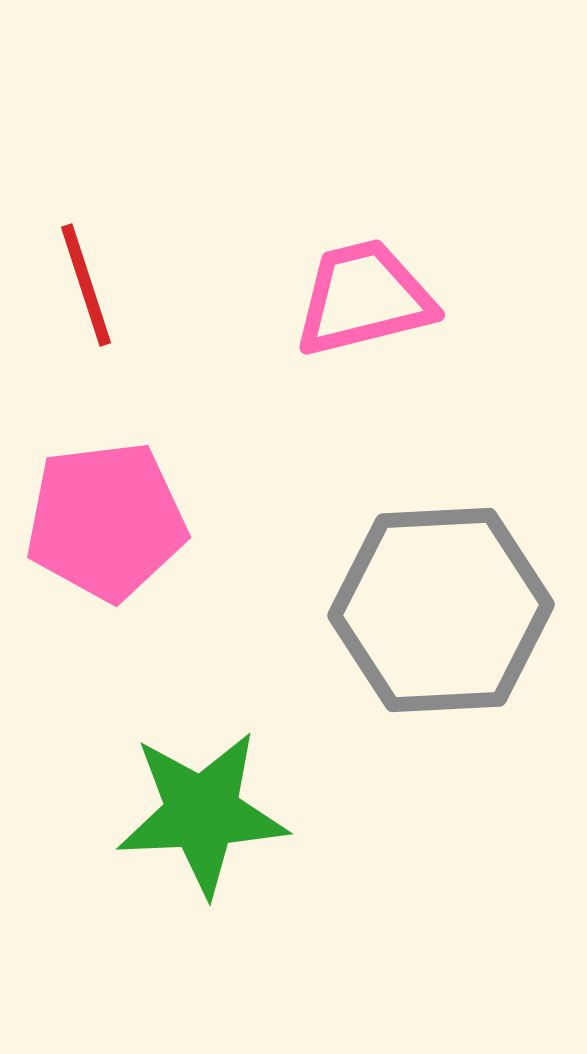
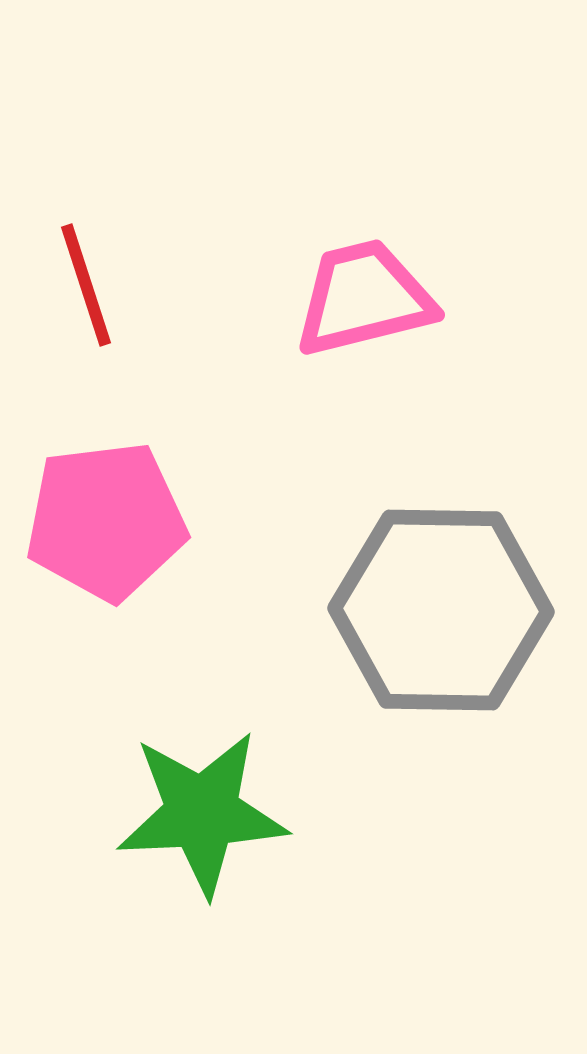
gray hexagon: rotated 4 degrees clockwise
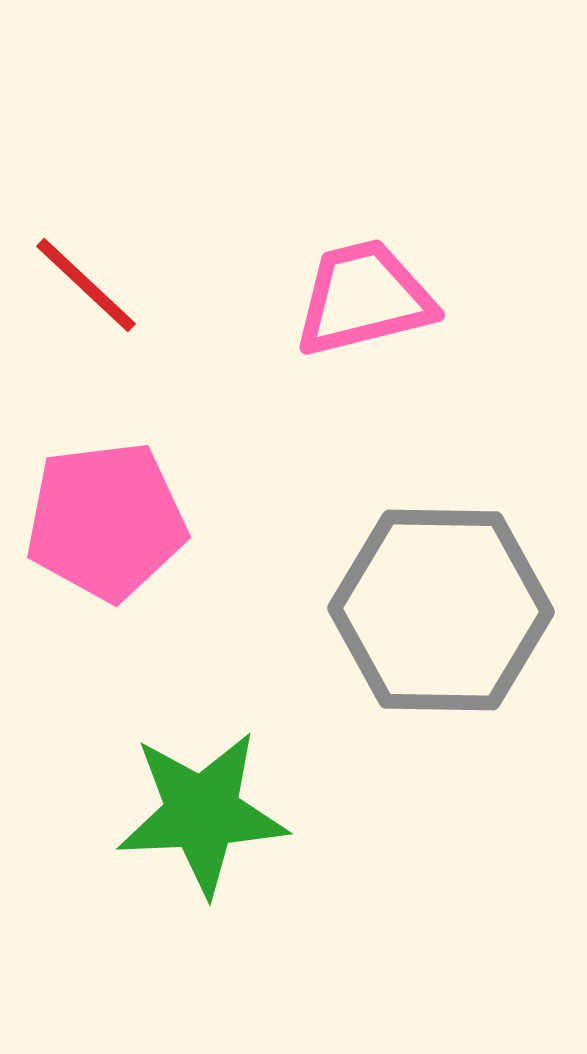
red line: rotated 29 degrees counterclockwise
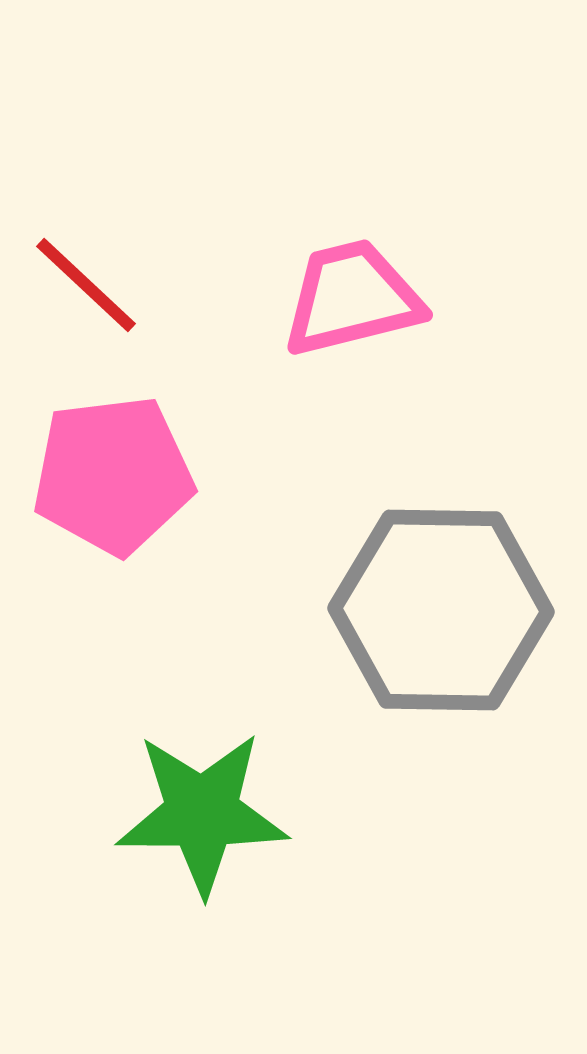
pink trapezoid: moved 12 px left
pink pentagon: moved 7 px right, 46 px up
green star: rotated 3 degrees clockwise
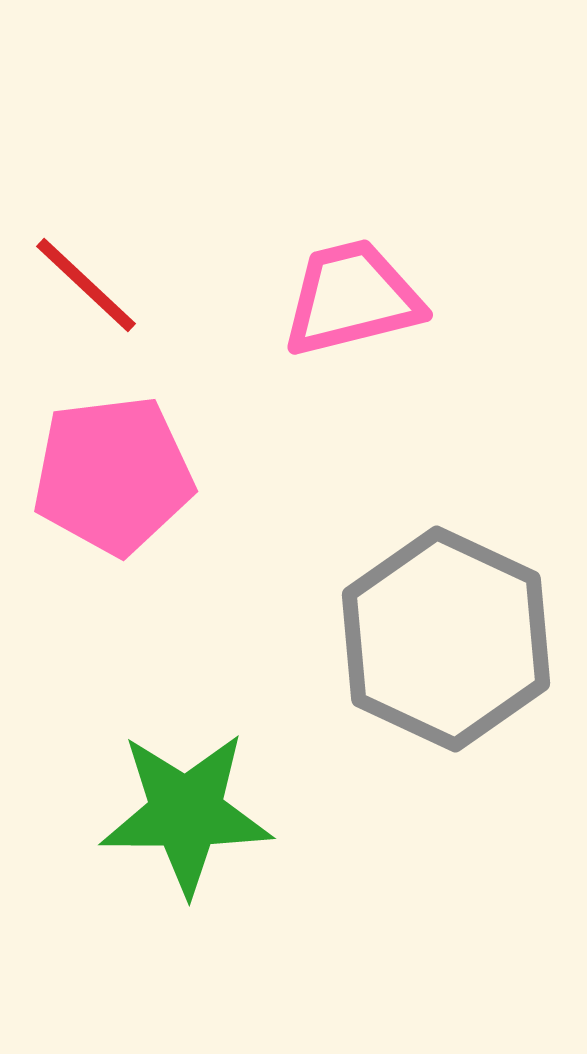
gray hexagon: moved 5 px right, 29 px down; rotated 24 degrees clockwise
green star: moved 16 px left
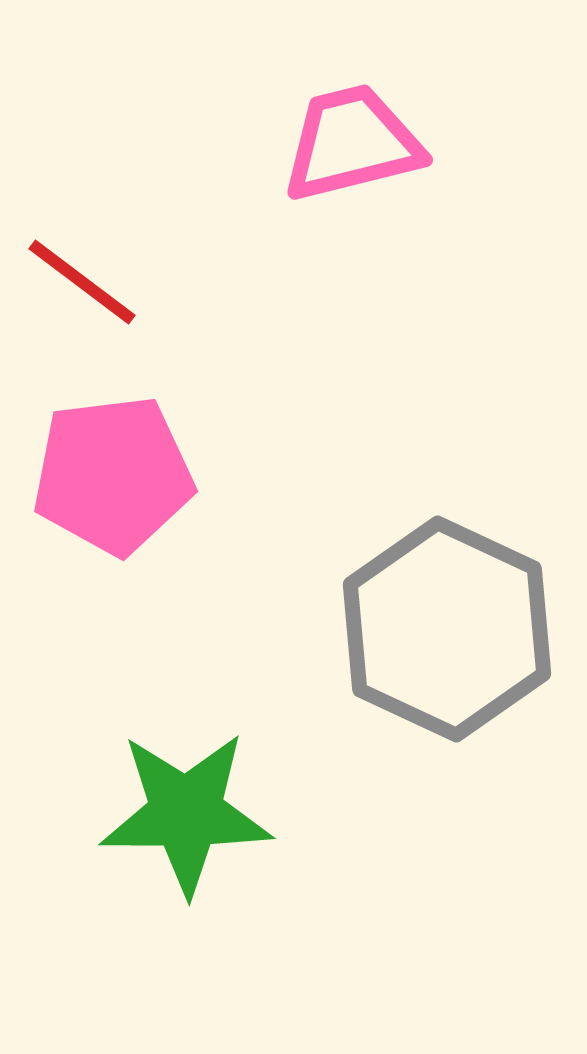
red line: moved 4 px left, 3 px up; rotated 6 degrees counterclockwise
pink trapezoid: moved 155 px up
gray hexagon: moved 1 px right, 10 px up
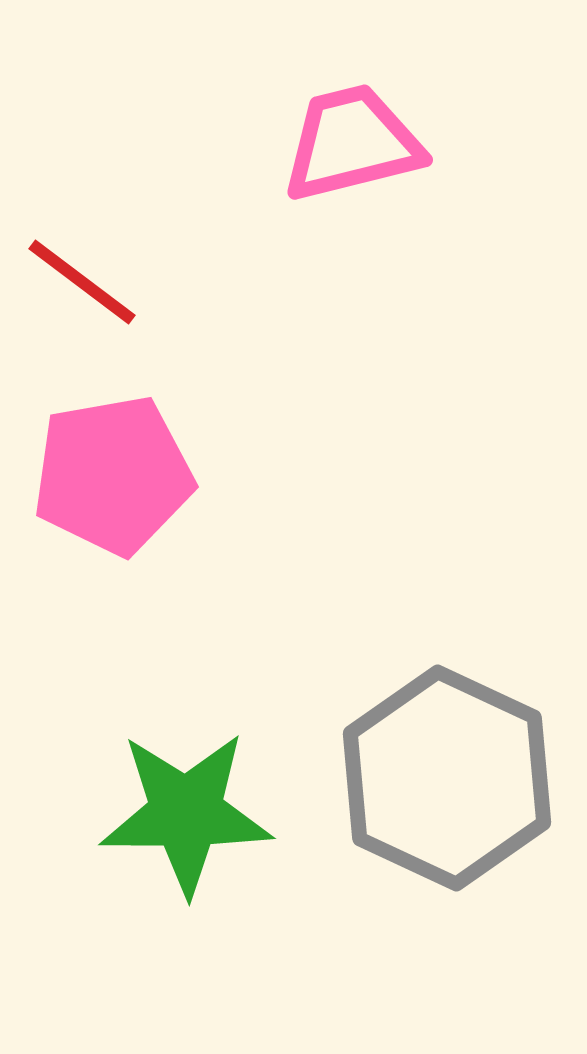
pink pentagon: rotated 3 degrees counterclockwise
gray hexagon: moved 149 px down
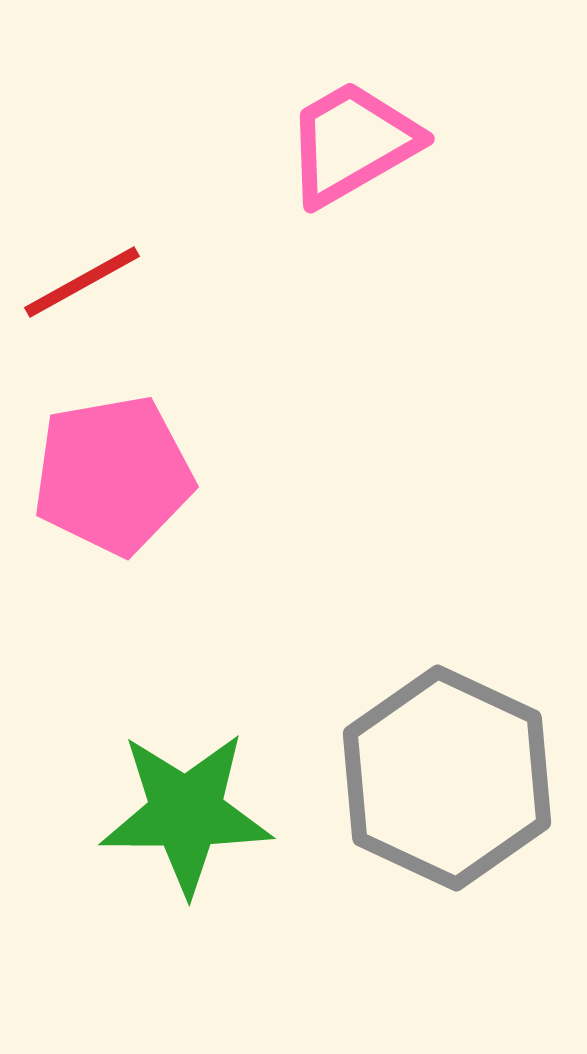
pink trapezoid: rotated 16 degrees counterclockwise
red line: rotated 66 degrees counterclockwise
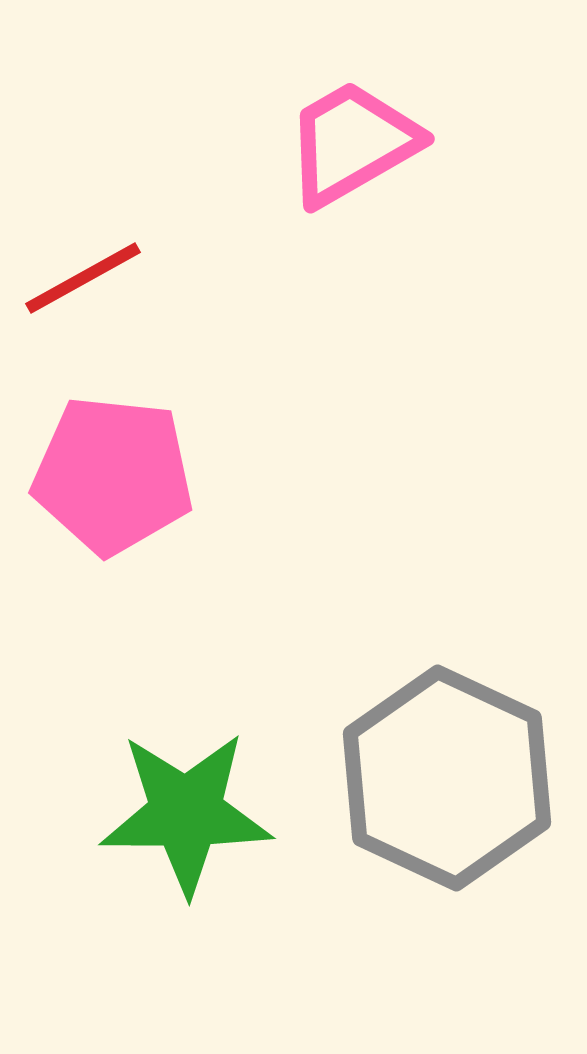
red line: moved 1 px right, 4 px up
pink pentagon: rotated 16 degrees clockwise
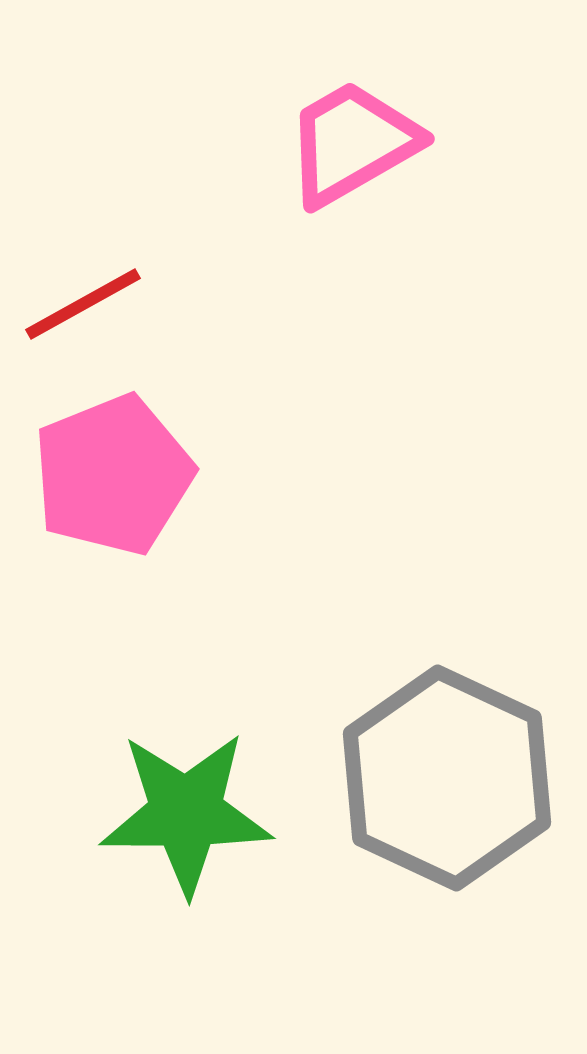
red line: moved 26 px down
pink pentagon: rotated 28 degrees counterclockwise
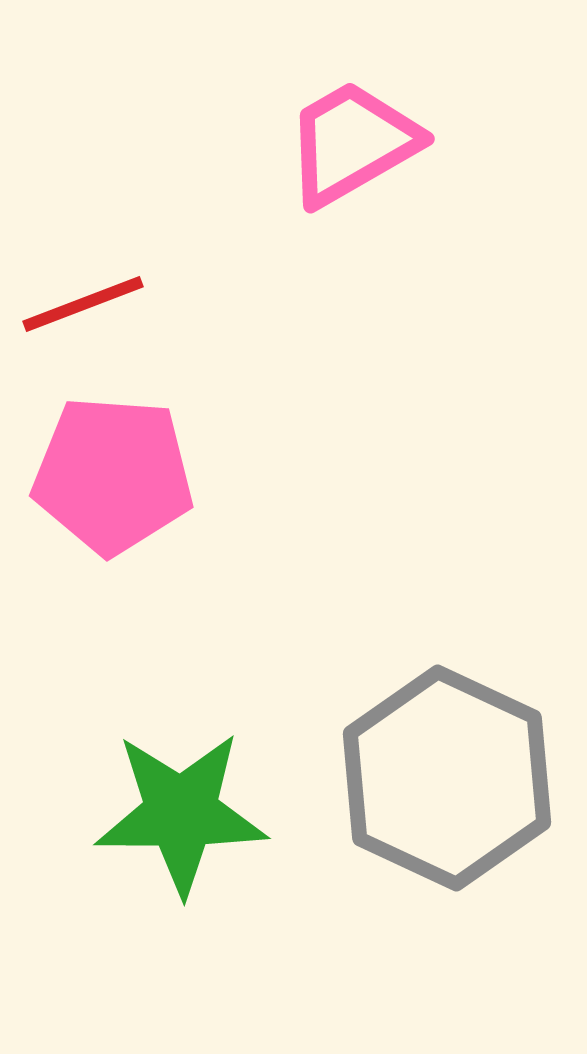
red line: rotated 8 degrees clockwise
pink pentagon: rotated 26 degrees clockwise
green star: moved 5 px left
